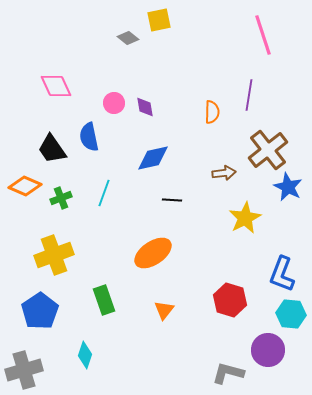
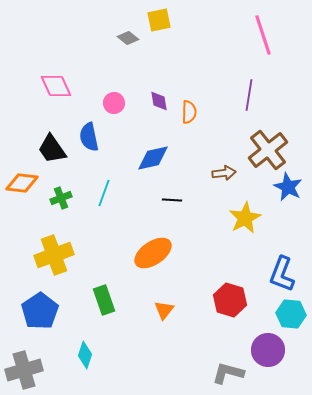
purple diamond: moved 14 px right, 6 px up
orange semicircle: moved 23 px left
orange diamond: moved 3 px left, 3 px up; rotated 16 degrees counterclockwise
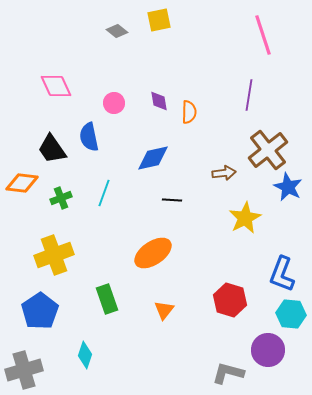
gray diamond: moved 11 px left, 7 px up
green rectangle: moved 3 px right, 1 px up
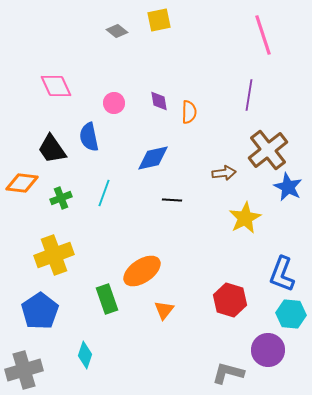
orange ellipse: moved 11 px left, 18 px down
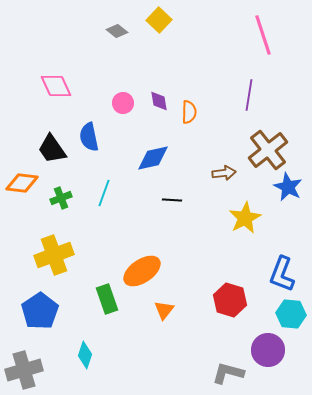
yellow square: rotated 35 degrees counterclockwise
pink circle: moved 9 px right
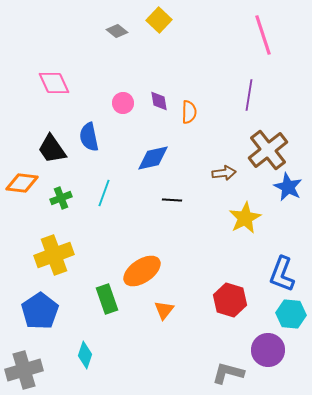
pink diamond: moved 2 px left, 3 px up
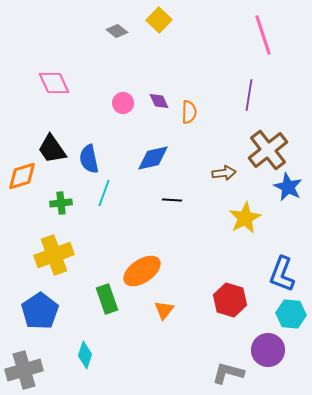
purple diamond: rotated 15 degrees counterclockwise
blue semicircle: moved 22 px down
orange diamond: moved 7 px up; rotated 24 degrees counterclockwise
green cross: moved 5 px down; rotated 15 degrees clockwise
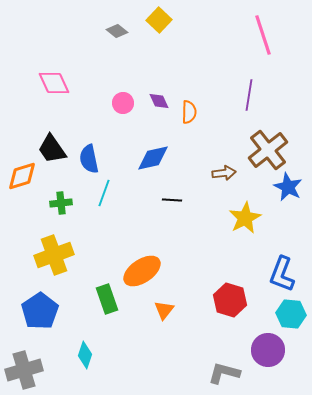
gray L-shape: moved 4 px left
